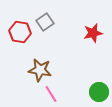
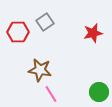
red hexagon: moved 2 px left; rotated 10 degrees counterclockwise
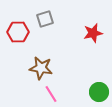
gray square: moved 3 px up; rotated 18 degrees clockwise
brown star: moved 1 px right, 2 px up
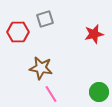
red star: moved 1 px right, 1 px down
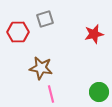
pink line: rotated 18 degrees clockwise
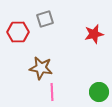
pink line: moved 1 px right, 2 px up; rotated 12 degrees clockwise
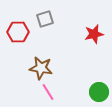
pink line: moved 4 px left; rotated 30 degrees counterclockwise
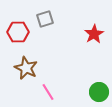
red star: rotated 18 degrees counterclockwise
brown star: moved 15 px left; rotated 15 degrees clockwise
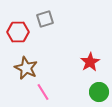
red star: moved 4 px left, 28 px down
pink line: moved 5 px left
